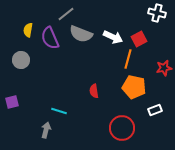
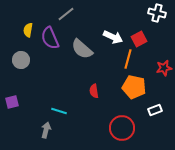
gray semicircle: moved 1 px right, 15 px down; rotated 20 degrees clockwise
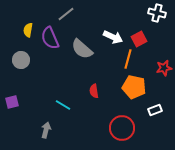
cyan line: moved 4 px right, 6 px up; rotated 14 degrees clockwise
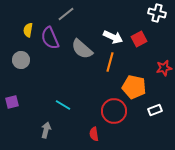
orange line: moved 18 px left, 3 px down
red semicircle: moved 43 px down
red circle: moved 8 px left, 17 px up
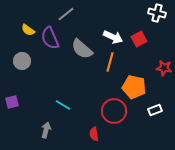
yellow semicircle: rotated 64 degrees counterclockwise
gray circle: moved 1 px right, 1 px down
red star: rotated 21 degrees clockwise
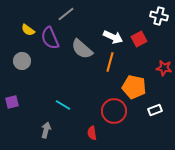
white cross: moved 2 px right, 3 px down
red semicircle: moved 2 px left, 1 px up
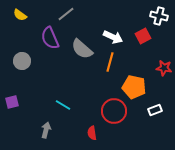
yellow semicircle: moved 8 px left, 15 px up
red square: moved 4 px right, 3 px up
